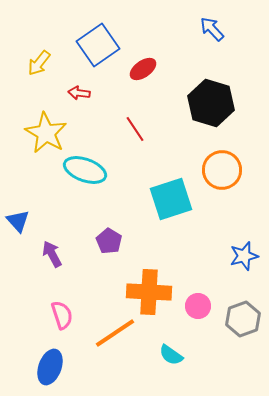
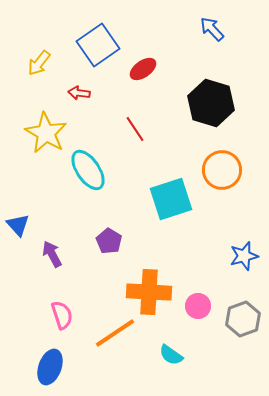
cyan ellipse: moved 3 px right; rotated 36 degrees clockwise
blue triangle: moved 4 px down
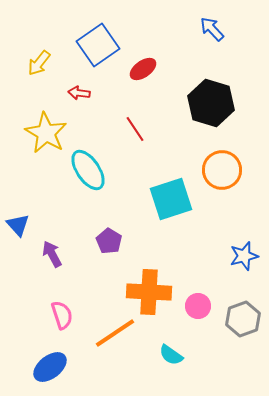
blue ellipse: rotated 32 degrees clockwise
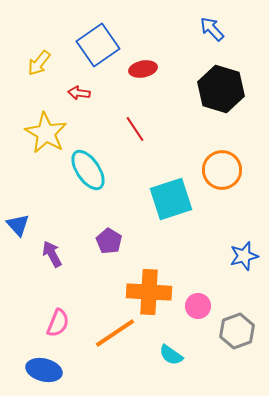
red ellipse: rotated 24 degrees clockwise
black hexagon: moved 10 px right, 14 px up
pink semicircle: moved 4 px left, 8 px down; rotated 40 degrees clockwise
gray hexagon: moved 6 px left, 12 px down
blue ellipse: moved 6 px left, 3 px down; rotated 52 degrees clockwise
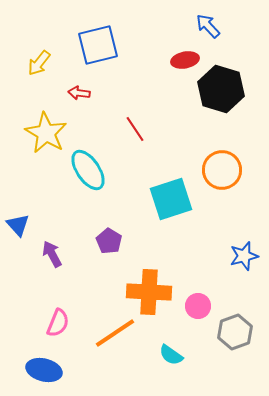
blue arrow: moved 4 px left, 3 px up
blue square: rotated 21 degrees clockwise
red ellipse: moved 42 px right, 9 px up
gray hexagon: moved 2 px left, 1 px down
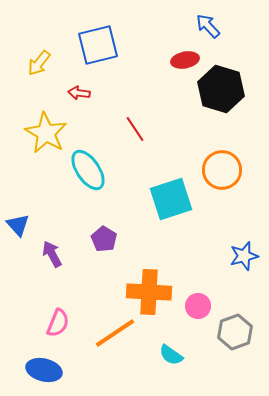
purple pentagon: moved 5 px left, 2 px up
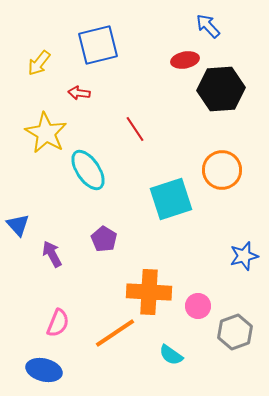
black hexagon: rotated 21 degrees counterclockwise
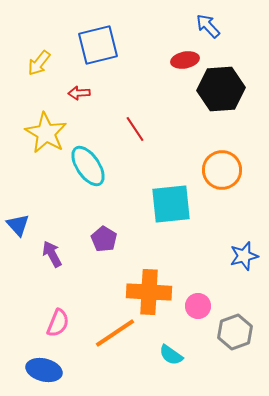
red arrow: rotated 10 degrees counterclockwise
cyan ellipse: moved 4 px up
cyan square: moved 5 px down; rotated 12 degrees clockwise
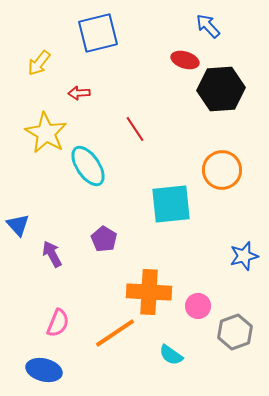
blue square: moved 12 px up
red ellipse: rotated 28 degrees clockwise
